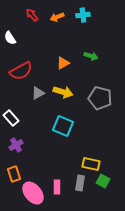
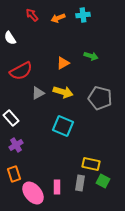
orange arrow: moved 1 px right, 1 px down
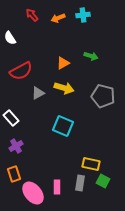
yellow arrow: moved 1 px right, 4 px up
gray pentagon: moved 3 px right, 2 px up
purple cross: moved 1 px down
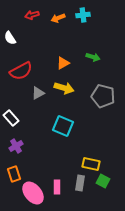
red arrow: rotated 64 degrees counterclockwise
green arrow: moved 2 px right, 1 px down
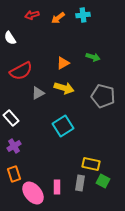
orange arrow: rotated 16 degrees counterclockwise
cyan square: rotated 35 degrees clockwise
purple cross: moved 2 px left
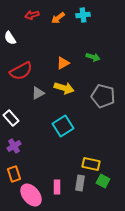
pink ellipse: moved 2 px left, 2 px down
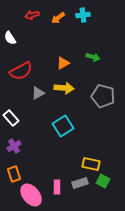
yellow arrow: rotated 12 degrees counterclockwise
gray rectangle: rotated 63 degrees clockwise
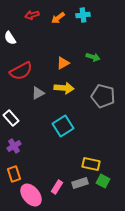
pink rectangle: rotated 32 degrees clockwise
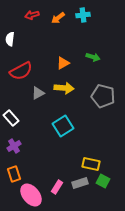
white semicircle: moved 1 px down; rotated 40 degrees clockwise
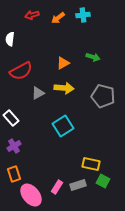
gray rectangle: moved 2 px left, 2 px down
